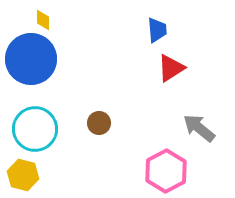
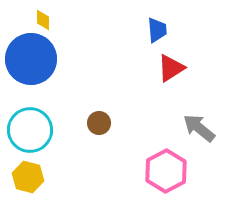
cyan circle: moved 5 px left, 1 px down
yellow hexagon: moved 5 px right, 2 px down
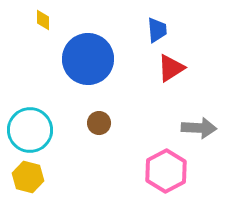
blue circle: moved 57 px right
gray arrow: rotated 144 degrees clockwise
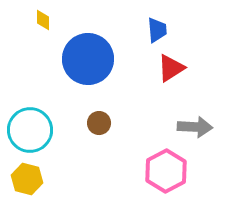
gray arrow: moved 4 px left, 1 px up
yellow hexagon: moved 1 px left, 2 px down
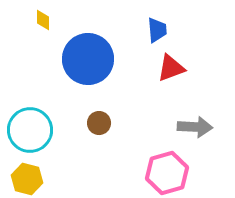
red triangle: rotated 12 degrees clockwise
pink hexagon: moved 1 px right, 2 px down; rotated 12 degrees clockwise
